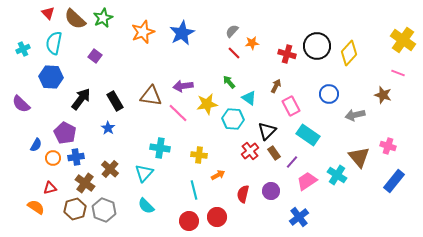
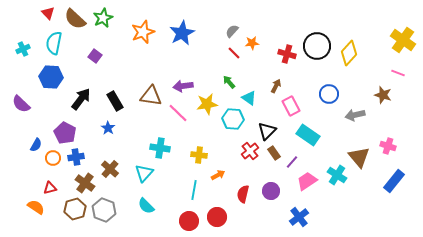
cyan line at (194, 190): rotated 24 degrees clockwise
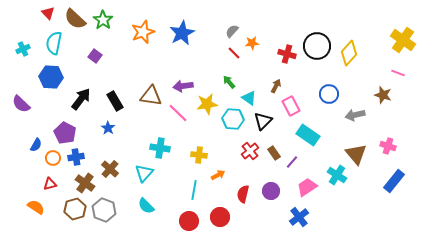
green star at (103, 18): moved 2 px down; rotated 12 degrees counterclockwise
black triangle at (267, 131): moved 4 px left, 10 px up
brown triangle at (359, 157): moved 3 px left, 3 px up
pink trapezoid at (307, 181): moved 6 px down
red triangle at (50, 188): moved 4 px up
red circle at (217, 217): moved 3 px right
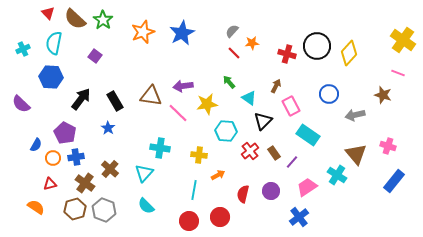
cyan hexagon at (233, 119): moved 7 px left, 12 px down
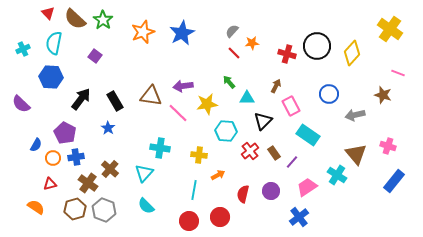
yellow cross at (403, 40): moved 13 px left, 11 px up
yellow diamond at (349, 53): moved 3 px right
cyan triangle at (249, 98): moved 2 px left; rotated 35 degrees counterclockwise
brown cross at (85, 183): moved 3 px right
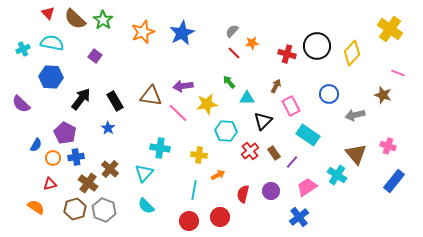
cyan semicircle at (54, 43): moved 2 px left; rotated 90 degrees clockwise
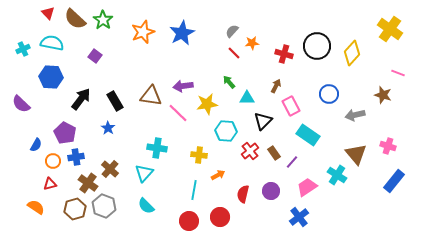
red cross at (287, 54): moved 3 px left
cyan cross at (160, 148): moved 3 px left
orange circle at (53, 158): moved 3 px down
gray hexagon at (104, 210): moved 4 px up
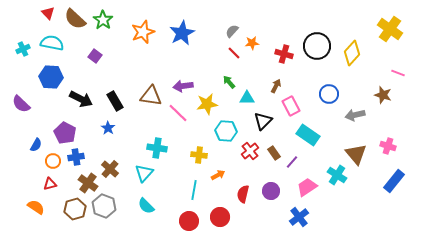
black arrow at (81, 99): rotated 80 degrees clockwise
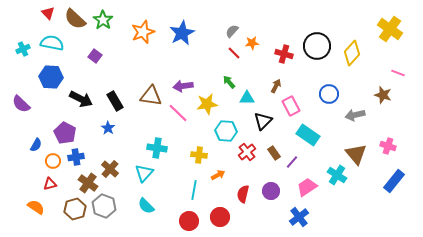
red cross at (250, 151): moved 3 px left, 1 px down
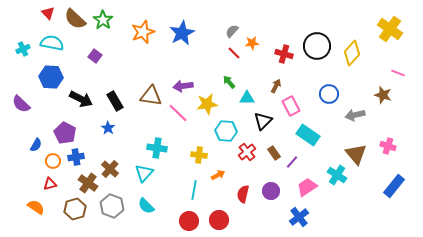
blue rectangle at (394, 181): moved 5 px down
gray hexagon at (104, 206): moved 8 px right
red circle at (220, 217): moved 1 px left, 3 px down
